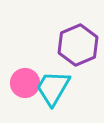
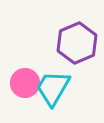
purple hexagon: moved 1 px left, 2 px up
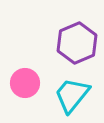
cyan trapezoid: moved 19 px right, 7 px down; rotated 9 degrees clockwise
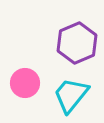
cyan trapezoid: moved 1 px left
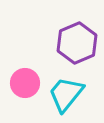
cyan trapezoid: moved 5 px left, 1 px up
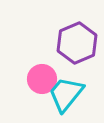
pink circle: moved 17 px right, 4 px up
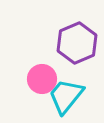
cyan trapezoid: moved 2 px down
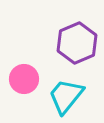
pink circle: moved 18 px left
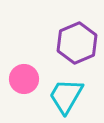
cyan trapezoid: rotated 9 degrees counterclockwise
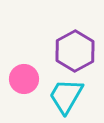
purple hexagon: moved 2 px left, 8 px down; rotated 6 degrees counterclockwise
